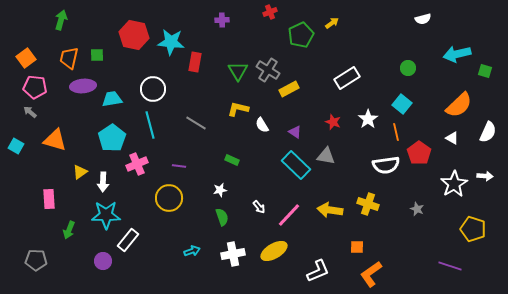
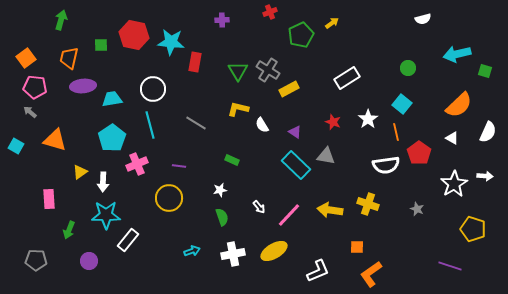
green square at (97, 55): moved 4 px right, 10 px up
purple circle at (103, 261): moved 14 px left
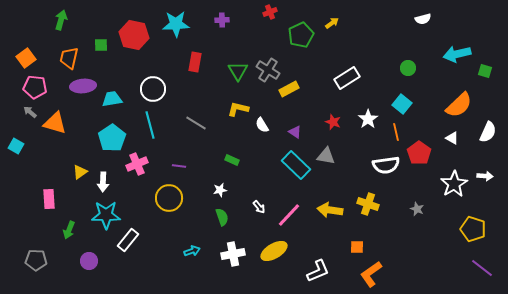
cyan star at (171, 42): moved 5 px right, 18 px up; rotated 8 degrees counterclockwise
orange triangle at (55, 140): moved 17 px up
purple line at (450, 266): moved 32 px right, 2 px down; rotated 20 degrees clockwise
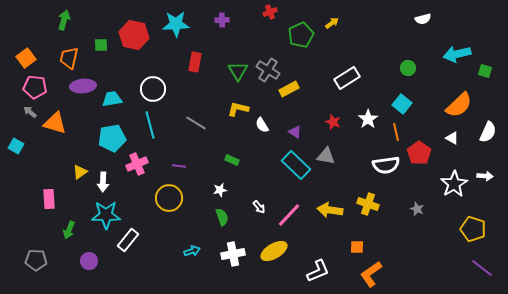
green arrow at (61, 20): moved 3 px right
cyan pentagon at (112, 138): rotated 24 degrees clockwise
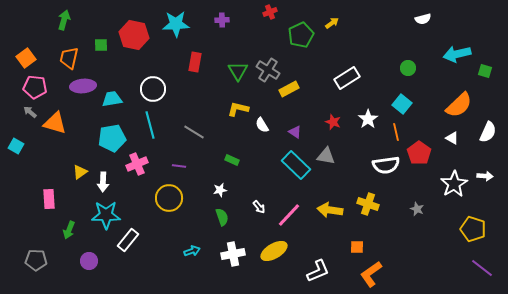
gray line at (196, 123): moved 2 px left, 9 px down
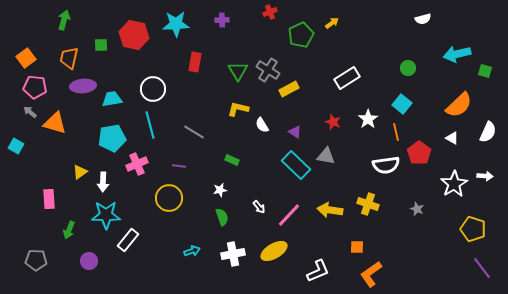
purple line at (482, 268): rotated 15 degrees clockwise
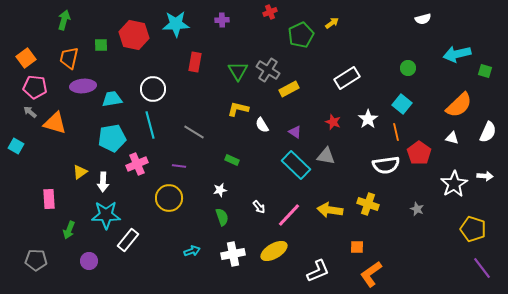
white triangle at (452, 138): rotated 16 degrees counterclockwise
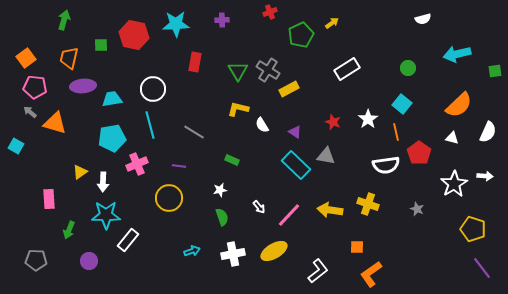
green square at (485, 71): moved 10 px right; rotated 24 degrees counterclockwise
white rectangle at (347, 78): moved 9 px up
white L-shape at (318, 271): rotated 15 degrees counterclockwise
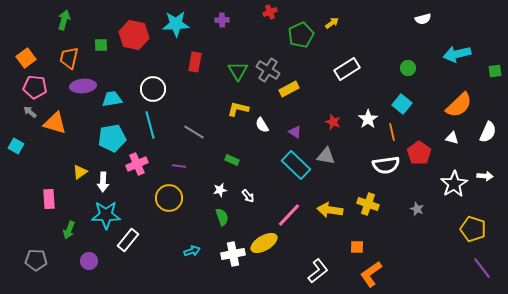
orange line at (396, 132): moved 4 px left
white arrow at (259, 207): moved 11 px left, 11 px up
yellow ellipse at (274, 251): moved 10 px left, 8 px up
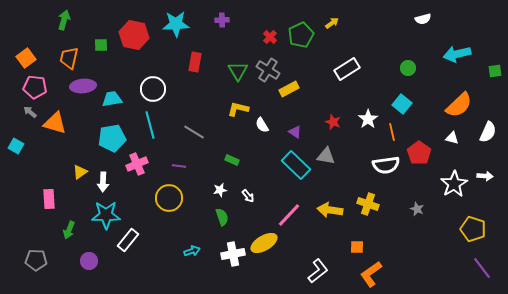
red cross at (270, 12): moved 25 px down; rotated 24 degrees counterclockwise
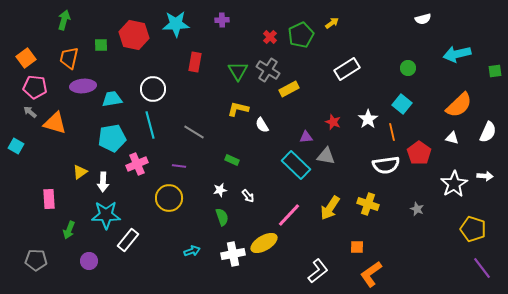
purple triangle at (295, 132): moved 11 px right, 5 px down; rotated 40 degrees counterclockwise
yellow arrow at (330, 210): moved 2 px up; rotated 65 degrees counterclockwise
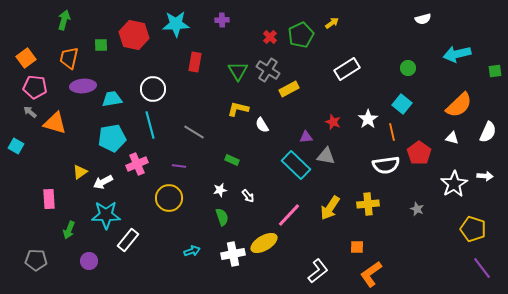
white arrow at (103, 182): rotated 60 degrees clockwise
yellow cross at (368, 204): rotated 25 degrees counterclockwise
